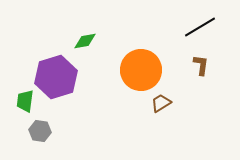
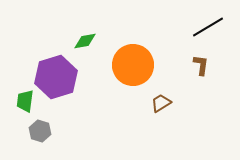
black line: moved 8 px right
orange circle: moved 8 px left, 5 px up
gray hexagon: rotated 10 degrees clockwise
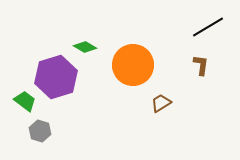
green diamond: moved 6 px down; rotated 40 degrees clockwise
green trapezoid: rotated 120 degrees clockwise
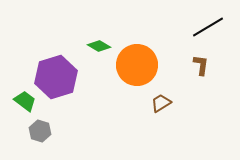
green diamond: moved 14 px right, 1 px up
orange circle: moved 4 px right
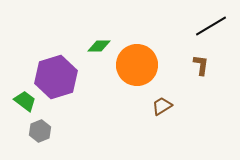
black line: moved 3 px right, 1 px up
green diamond: rotated 30 degrees counterclockwise
brown trapezoid: moved 1 px right, 3 px down
gray hexagon: rotated 20 degrees clockwise
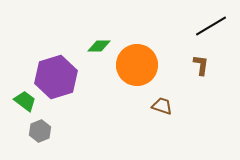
brown trapezoid: rotated 50 degrees clockwise
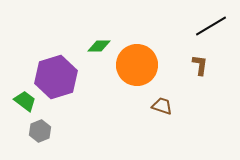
brown L-shape: moved 1 px left
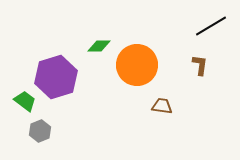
brown trapezoid: rotated 10 degrees counterclockwise
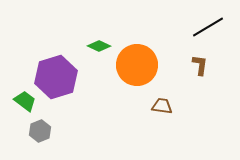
black line: moved 3 px left, 1 px down
green diamond: rotated 25 degrees clockwise
